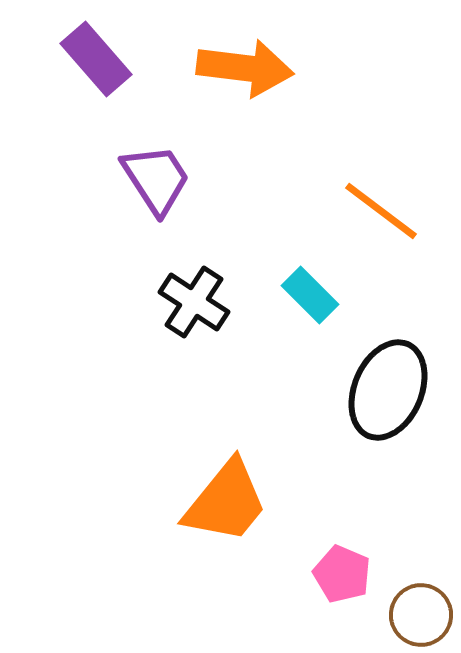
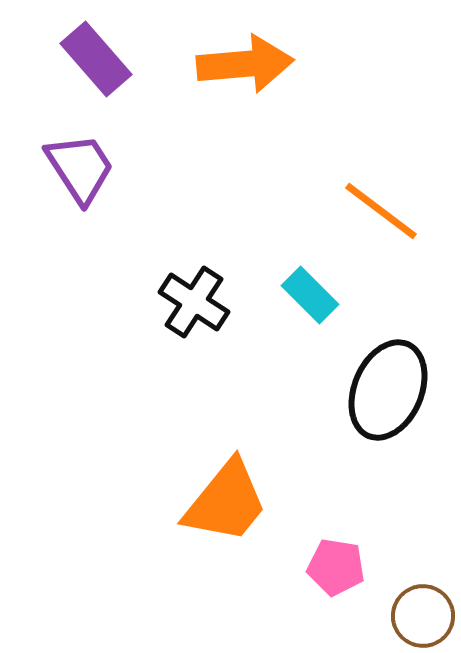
orange arrow: moved 4 px up; rotated 12 degrees counterclockwise
purple trapezoid: moved 76 px left, 11 px up
pink pentagon: moved 6 px left, 7 px up; rotated 14 degrees counterclockwise
brown circle: moved 2 px right, 1 px down
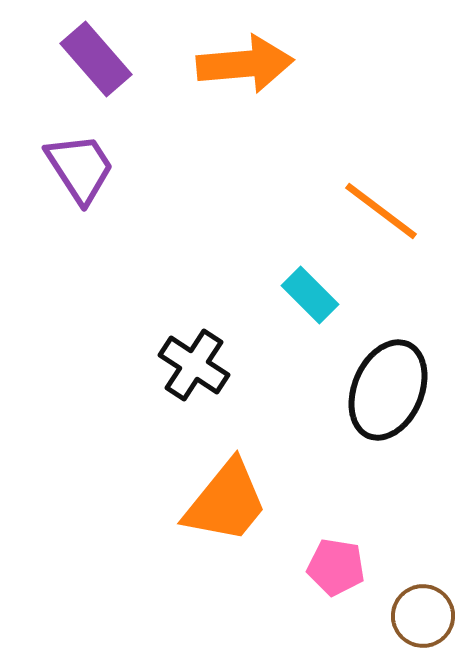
black cross: moved 63 px down
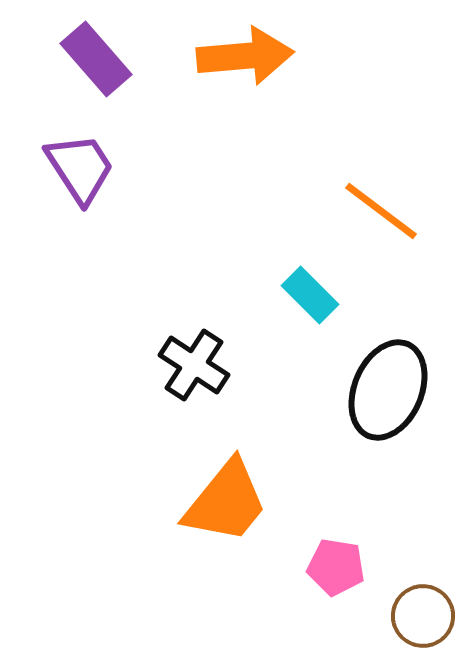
orange arrow: moved 8 px up
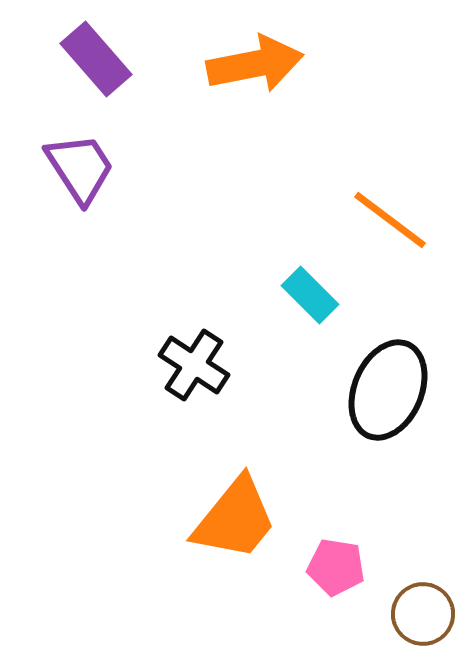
orange arrow: moved 10 px right, 8 px down; rotated 6 degrees counterclockwise
orange line: moved 9 px right, 9 px down
orange trapezoid: moved 9 px right, 17 px down
brown circle: moved 2 px up
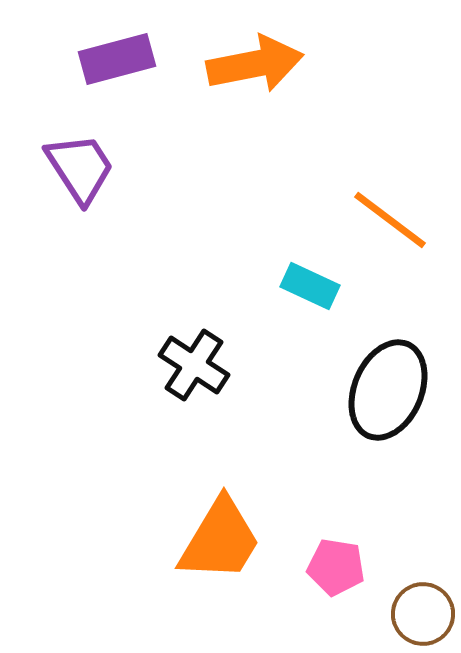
purple rectangle: moved 21 px right; rotated 64 degrees counterclockwise
cyan rectangle: moved 9 px up; rotated 20 degrees counterclockwise
orange trapezoid: moved 15 px left, 21 px down; rotated 8 degrees counterclockwise
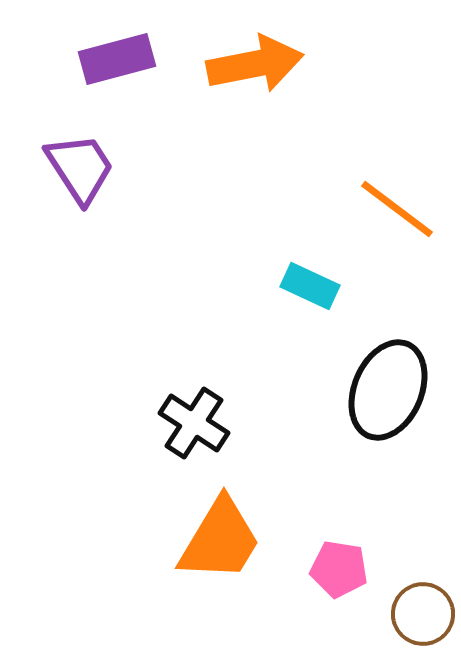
orange line: moved 7 px right, 11 px up
black cross: moved 58 px down
pink pentagon: moved 3 px right, 2 px down
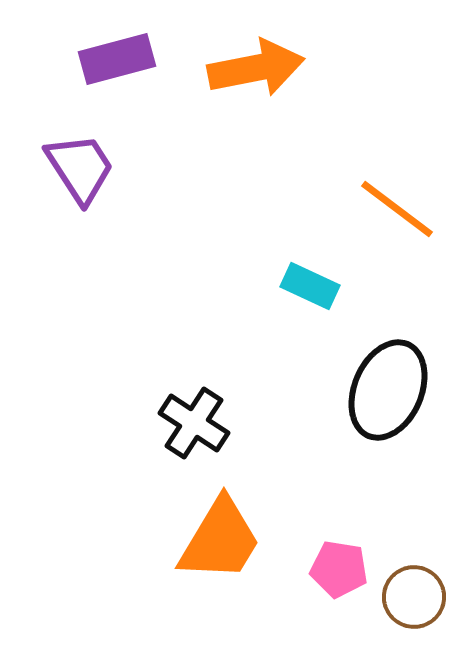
orange arrow: moved 1 px right, 4 px down
brown circle: moved 9 px left, 17 px up
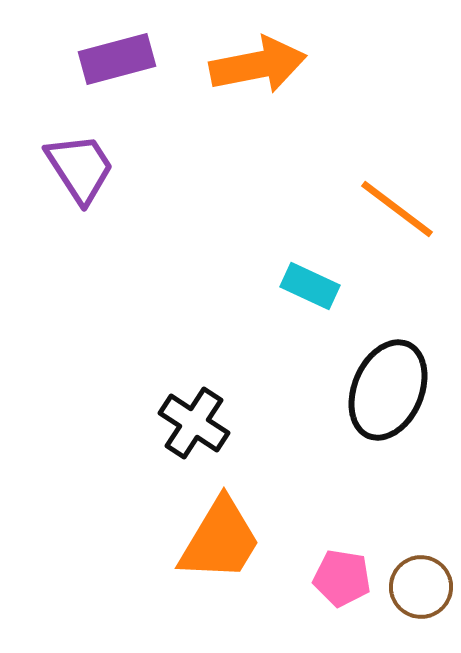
orange arrow: moved 2 px right, 3 px up
pink pentagon: moved 3 px right, 9 px down
brown circle: moved 7 px right, 10 px up
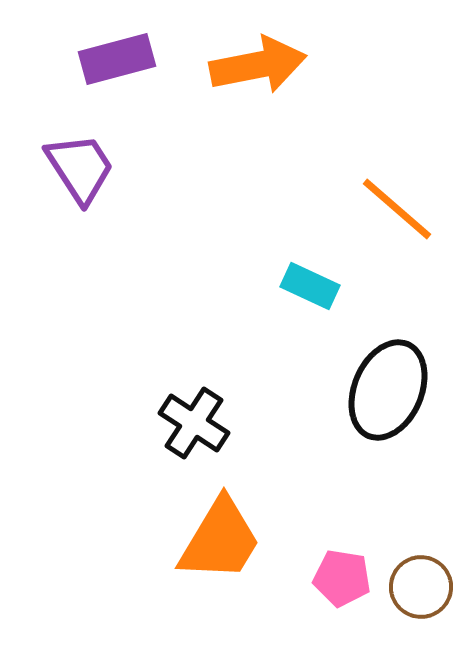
orange line: rotated 4 degrees clockwise
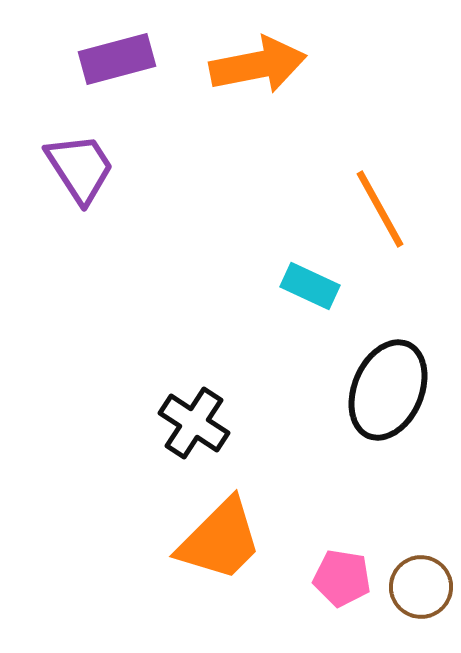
orange line: moved 17 px left; rotated 20 degrees clockwise
orange trapezoid: rotated 14 degrees clockwise
